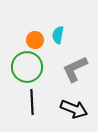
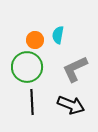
black arrow: moved 3 px left, 4 px up
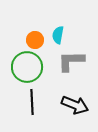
gray L-shape: moved 4 px left, 8 px up; rotated 24 degrees clockwise
black arrow: moved 4 px right
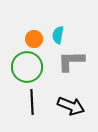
orange circle: moved 1 px left, 1 px up
black arrow: moved 4 px left, 1 px down
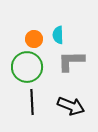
cyan semicircle: rotated 12 degrees counterclockwise
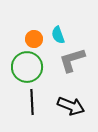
cyan semicircle: rotated 18 degrees counterclockwise
gray L-shape: moved 1 px right, 1 px up; rotated 16 degrees counterclockwise
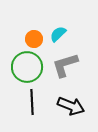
cyan semicircle: moved 1 px up; rotated 66 degrees clockwise
gray L-shape: moved 7 px left, 5 px down
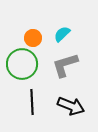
cyan semicircle: moved 4 px right
orange circle: moved 1 px left, 1 px up
green circle: moved 5 px left, 3 px up
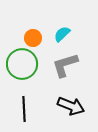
black line: moved 8 px left, 7 px down
